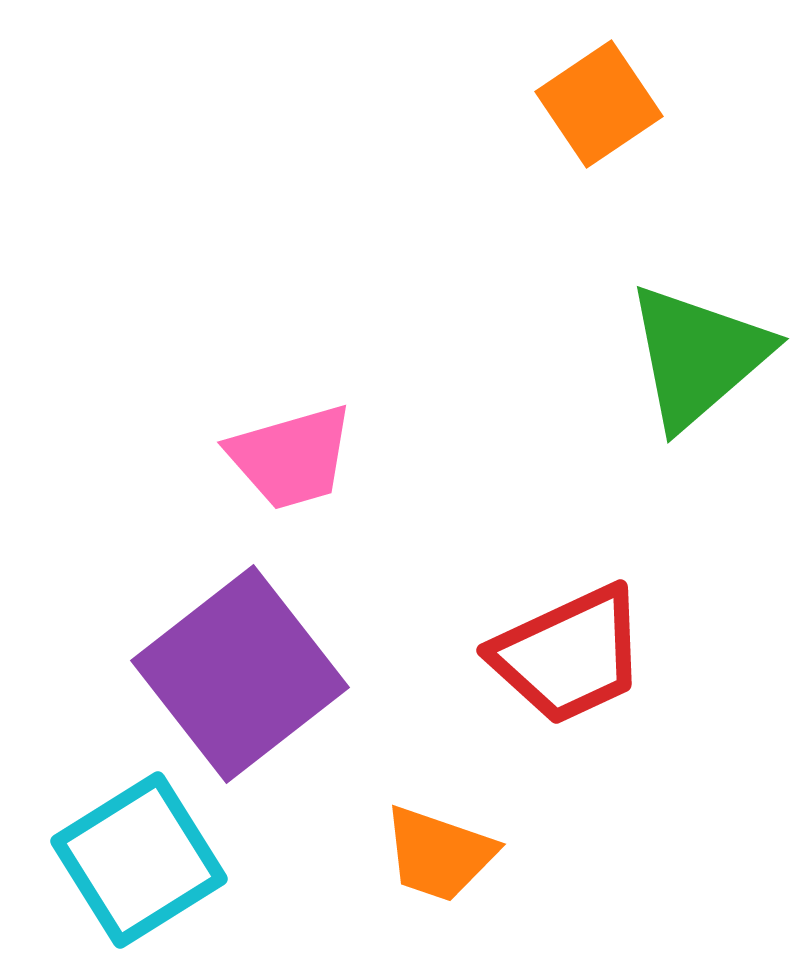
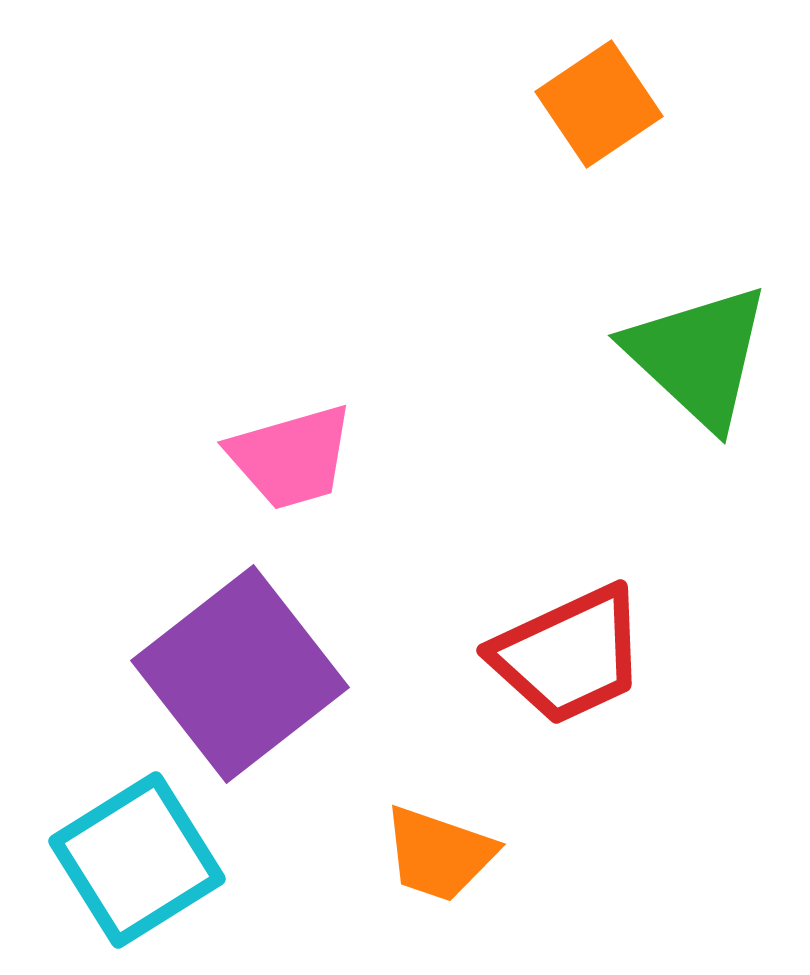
green triangle: rotated 36 degrees counterclockwise
cyan square: moved 2 px left
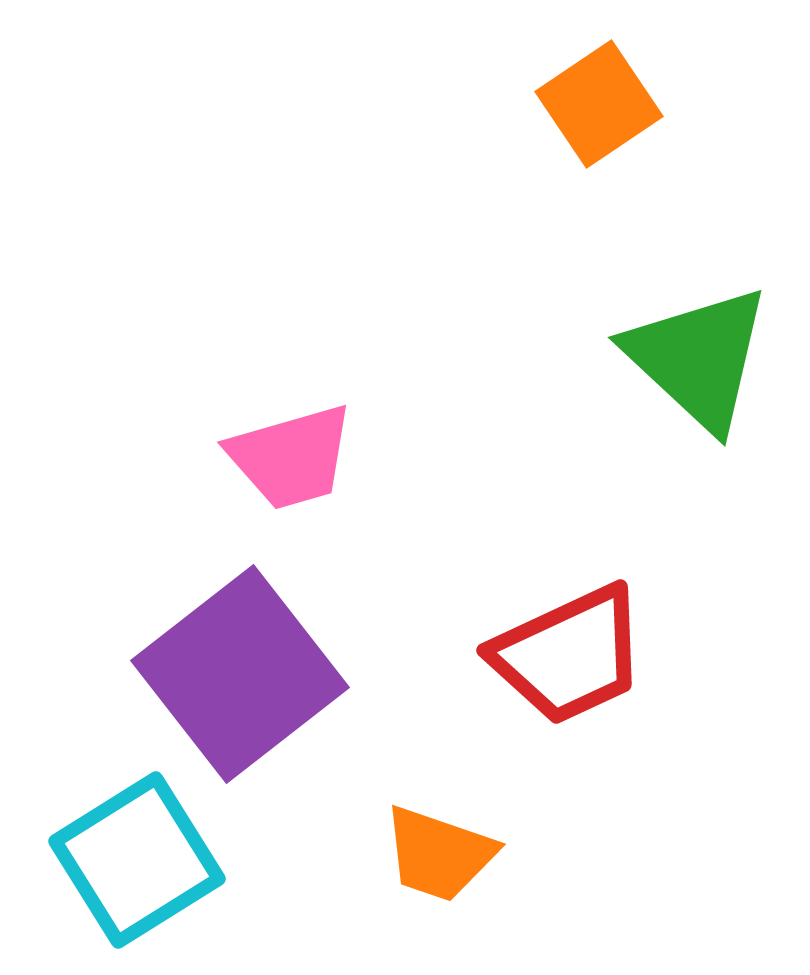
green triangle: moved 2 px down
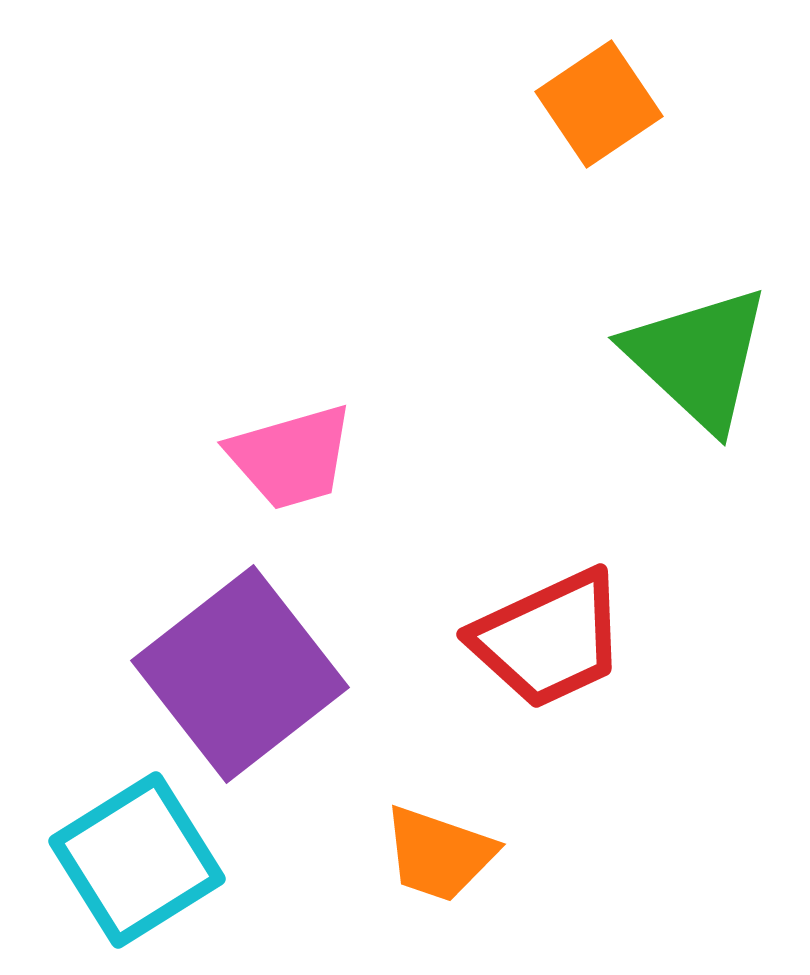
red trapezoid: moved 20 px left, 16 px up
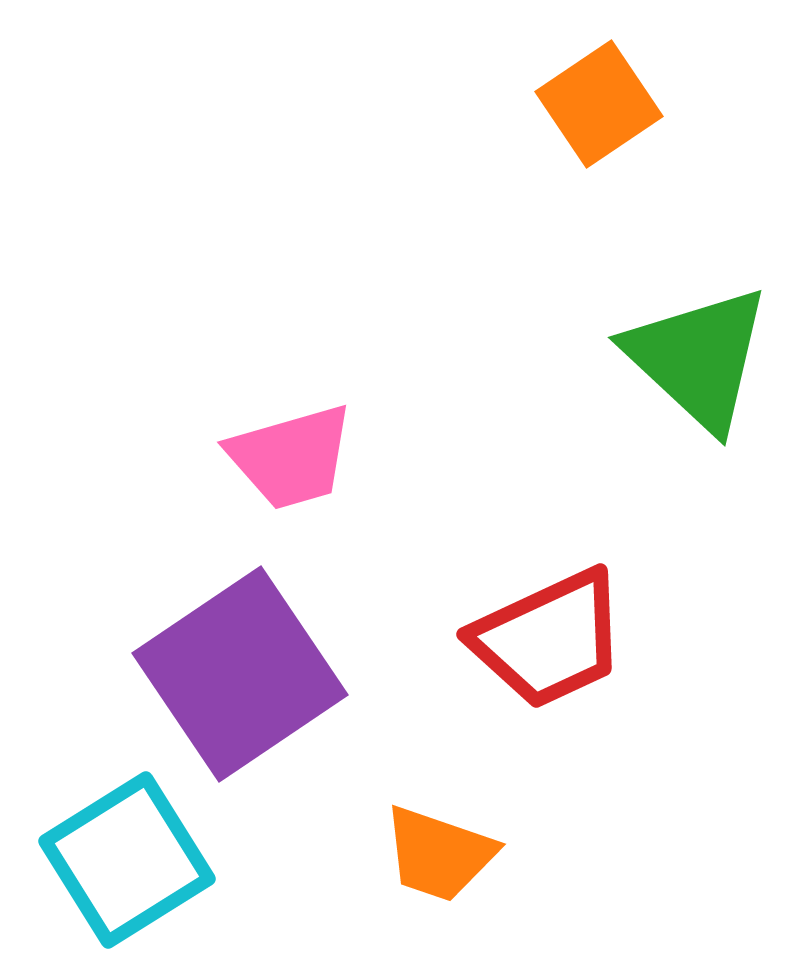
purple square: rotated 4 degrees clockwise
cyan square: moved 10 px left
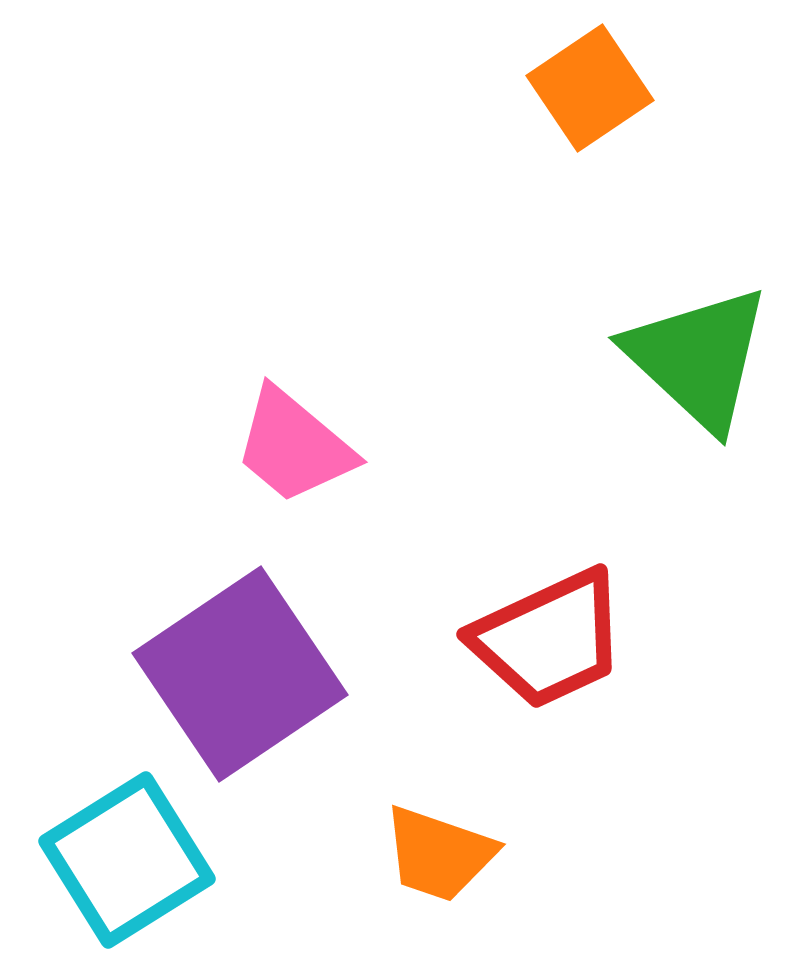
orange square: moved 9 px left, 16 px up
pink trapezoid: moved 3 px right, 11 px up; rotated 56 degrees clockwise
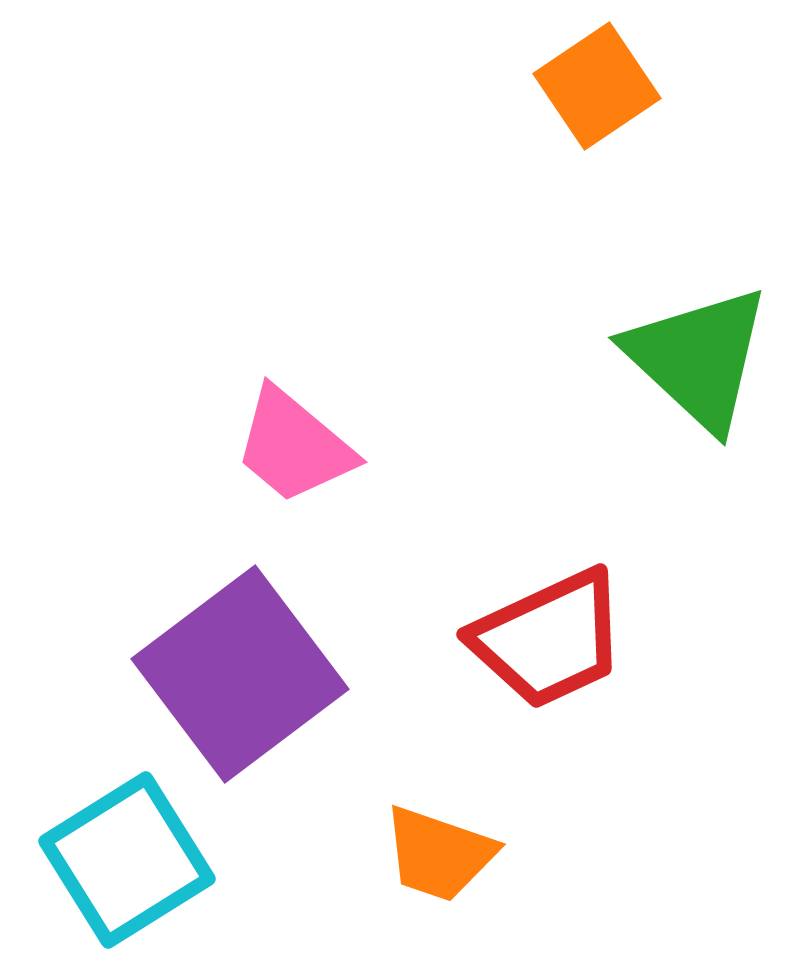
orange square: moved 7 px right, 2 px up
purple square: rotated 3 degrees counterclockwise
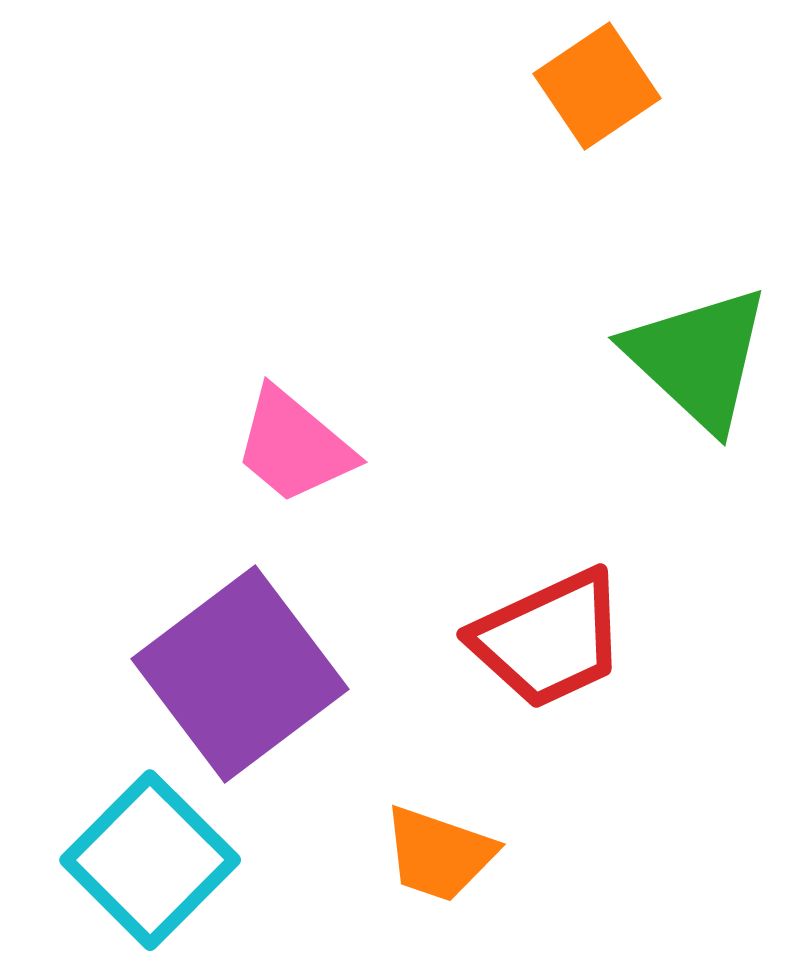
cyan square: moved 23 px right; rotated 13 degrees counterclockwise
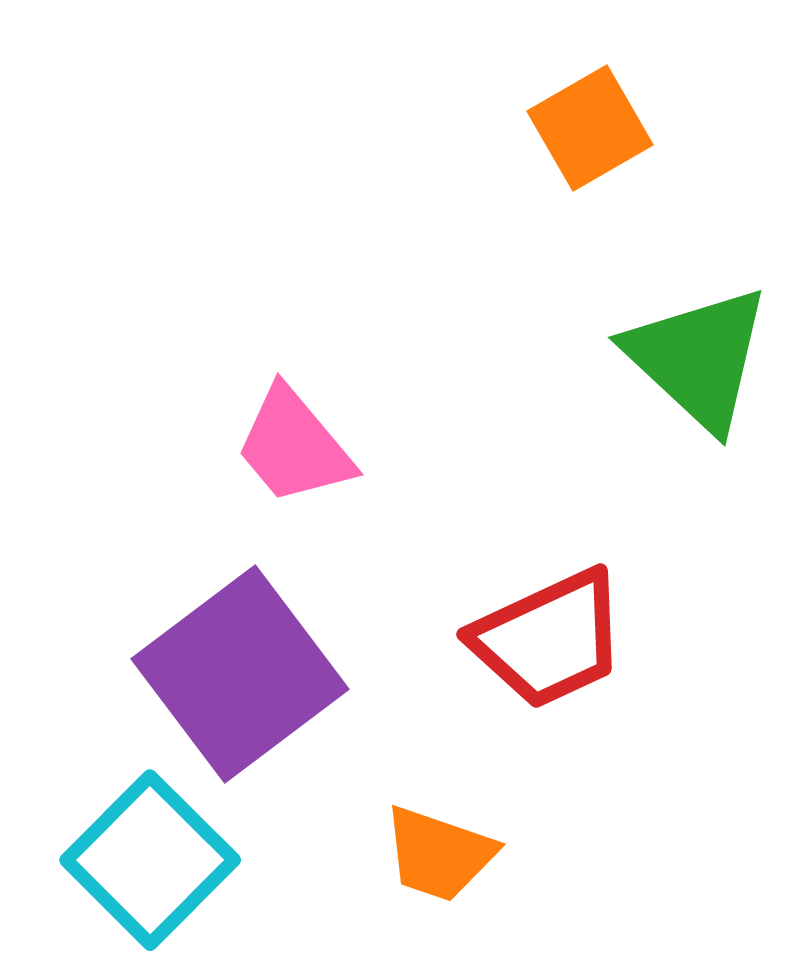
orange square: moved 7 px left, 42 px down; rotated 4 degrees clockwise
pink trapezoid: rotated 10 degrees clockwise
